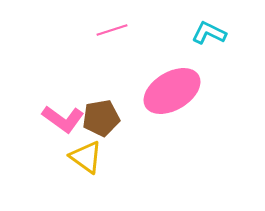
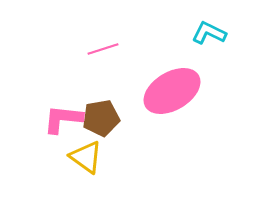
pink line: moved 9 px left, 19 px down
pink L-shape: rotated 150 degrees clockwise
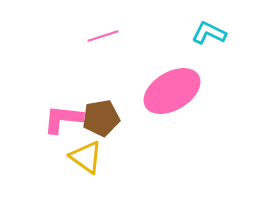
pink line: moved 13 px up
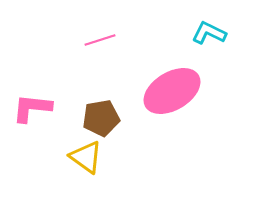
pink line: moved 3 px left, 4 px down
pink L-shape: moved 31 px left, 11 px up
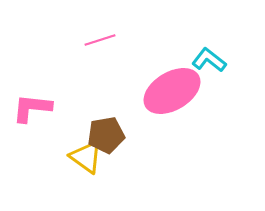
cyan L-shape: moved 27 px down; rotated 12 degrees clockwise
brown pentagon: moved 5 px right, 17 px down
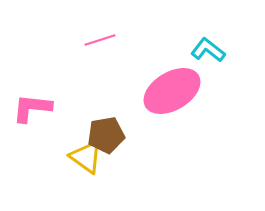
cyan L-shape: moved 1 px left, 10 px up
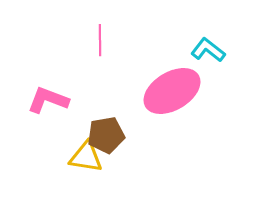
pink line: rotated 72 degrees counterclockwise
pink L-shape: moved 16 px right, 8 px up; rotated 15 degrees clockwise
yellow triangle: rotated 27 degrees counterclockwise
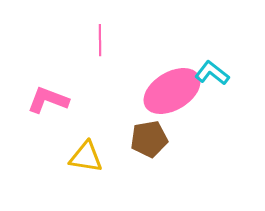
cyan L-shape: moved 4 px right, 23 px down
brown pentagon: moved 43 px right, 4 px down
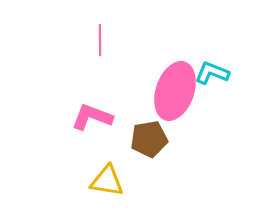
cyan L-shape: rotated 16 degrees counterclockwise
pink ellipse: moved 3 px right; rotated 40 degrees counterclockwise
pink L-shape: moved 44 px right, 17 px down
yellow triangle: moved 21 px right, 24 px down
